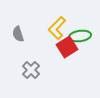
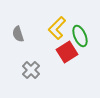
green ellipse: rotated 75 degrees clockwise
red square: moved 5 px down
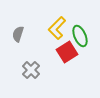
gray semicircle: rotated 35 degrees clockwise
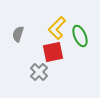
red square: moved 14 px left; rotated 20 degrees clockwise
gray cross: moved 8 px right, 2 px down
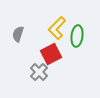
green ellipse: moved 3 px left; rotated 30 degrees clockwise
red square: moved 2 px left, 2 px down; rotated 15 degrees counterclockwise
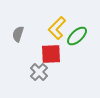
green ellipse: rotated 40 degrees clockwise
red square: rotated 25 degrees clockwise
